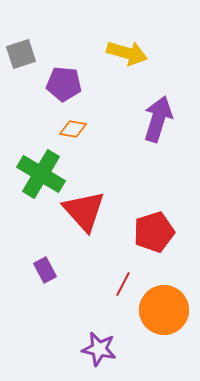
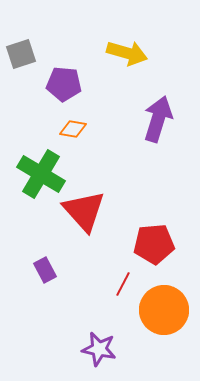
red pentagon: moved 12 px down; rotated 12 degrees clockwise
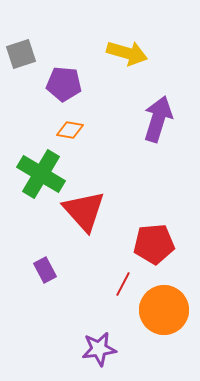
orange diamond: moved 3 px left, 1 px down
purple star: rotated 20 degrees counterclockwise
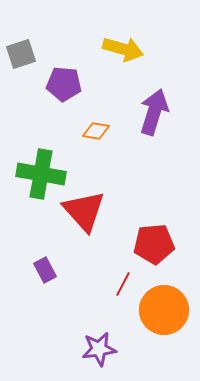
yellow arrow: moved 4 px left, 4 px up
purple arrow: moved 4 px left, 7 px up
orange diamond: moved 26 px right, 1 px down
green cross: rotated 21 degrees counterclockwise
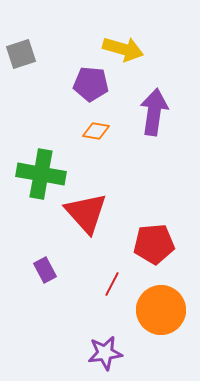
purple pentagon: moved 27 px right
purple arrow: rotated 9 degrees counterclockwise
red triangle: moved 2 px right, 2 px down
red line: moved 11 px left
orange circle: moved 3 px left
purple star: moved 6 px right, 4 px down
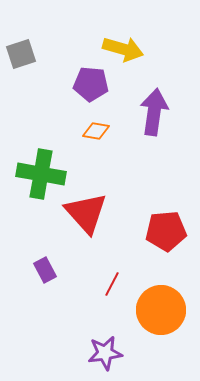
red pentagon: moved 12 px right, 13 px up
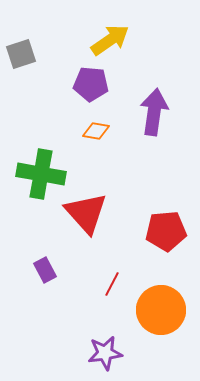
yellow arrow: moved 13 px left, 9 px up; rotated 51 degrees counterclockwise
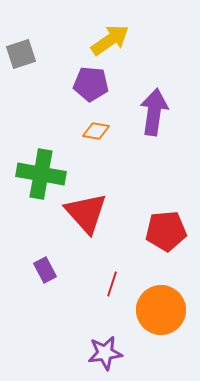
red line: rotated 10 degrees counterclockwise
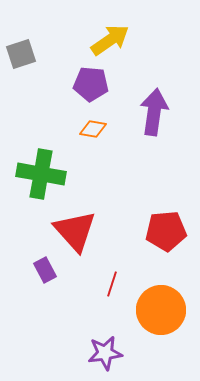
orange diamond: moved 3 px left, 2 px up
red triangle: moved 11 px left, 18 px down
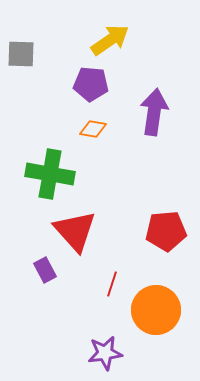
gray square: rotated 20 degrees clockwise
green cross: moved 9 px right
orange circle: moved 5 px left
